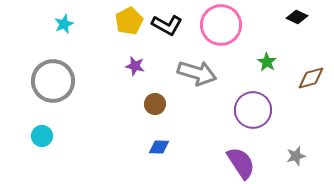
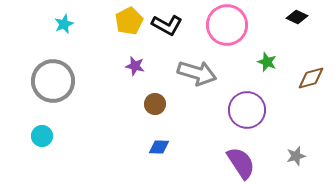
pink circle: moved 6 px right
green star: rotated 12 degrees counterclockwise
purple circle: moved 6 px left
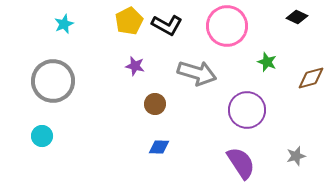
pink circle: moved 1 px down
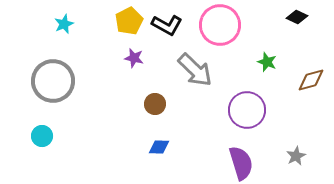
pink circle: moved 7 px left, 1 px up
purple star: moved 1 px left, 8 px up
gray arrow: moved 2 px left, 3 px up; rotated 27 degrees clockwise
brown diamond: moved 2 px down
gray star: rotated 12 degrees counterclockwise
purple semicircle: rotated 16 degrees clockwise
